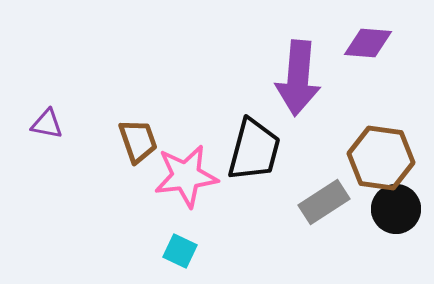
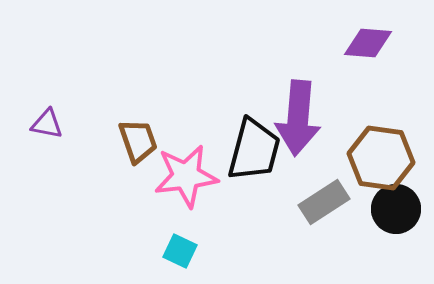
purple arrow: moved 40 px down
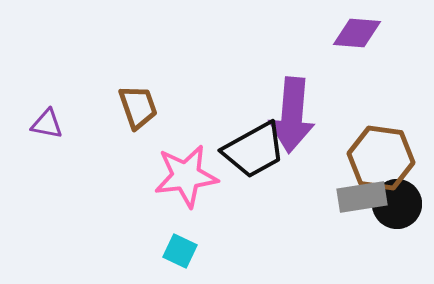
purple diamond: moved 11 px left, 10 px up
purple arrow: moved 6 px left, 3 px up
brown trapezoid: moved 34 px up
black trapezoid: rotated 46 degrees clockwise
gray rectangle: moved 38 px right, 5 px up; rotated 24 degrees clockwise
black circle: moved 1 px right, 5 px up
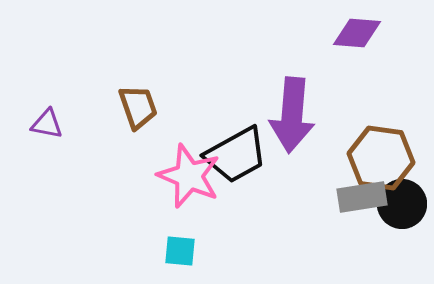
black trapezoid: moved 18 px left, 5 px down
pink star: moved 3 px right; rotated 30 degrees clockwise
black circle: moved 5 px right
cyan square: rotated 20 degrees counterclockwise
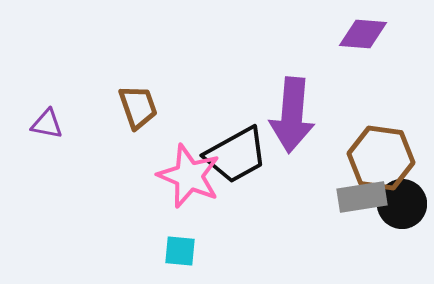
purple diamond: moved 6 px right, 1 px down
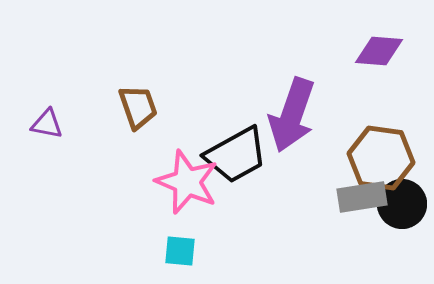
purple diamond: moved 16 px right, 17 px down
purple arrow: rotated 14 degrees clockwise
pink star: moved 2 px left, 6 px down
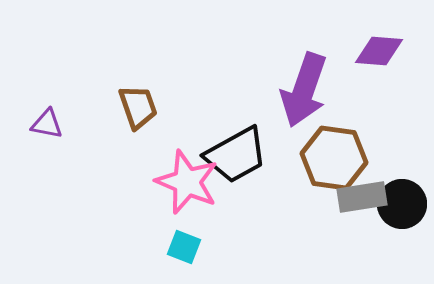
purple arrow: moved 12 px right, 25 px up
brown hexagon: moved 47 px left
cyan square: moved 4 px right, 4 px up; rotated 16 degrees clockwise
